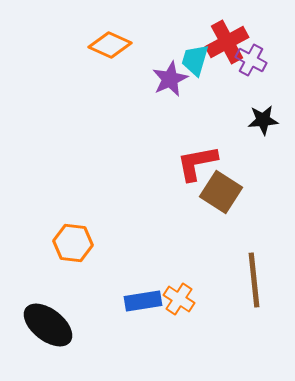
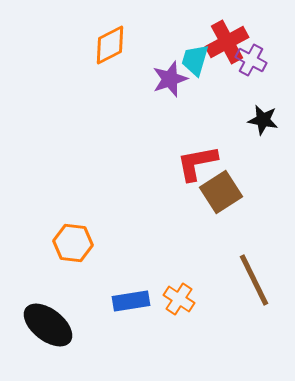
orange diamond: rotated 51 degrees counterclockwise
purple star: rotated 6 degrees clockwise
black star: rotated 16 degrees clockwise
brown square: rotated 24 degrees clockwise
brown line: rotated 20 degrees counterclockwise
blue rectangle: moved 12 px left
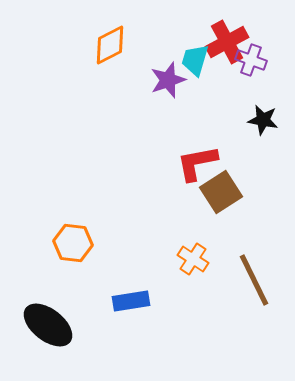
purple cross: rotated 8 degrees counterclockwise
purple star: moved 2 px left, 1 px down
orange cross: moved 14 px right, 40 px up
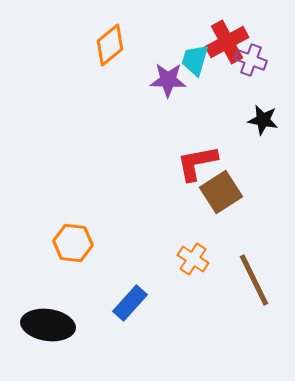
orange diamond: rotated 12 degrees counterclockwise
purple star: rotated 21 degrees clockwise
blue rectangle: moved 1 px left, 2 px down; rotated 39 degrees counterclockwise
black ellipse: rotated 30 degrees counterclockwise
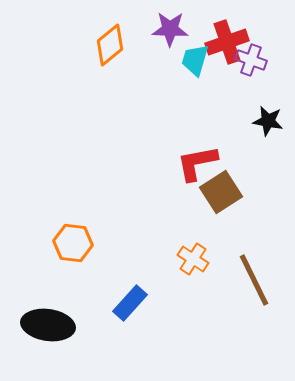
red cross: rotated 9 degrees clockwise
purple star: moved 2 px right, 51 px up
black star: moved 5 px right, 1 px down
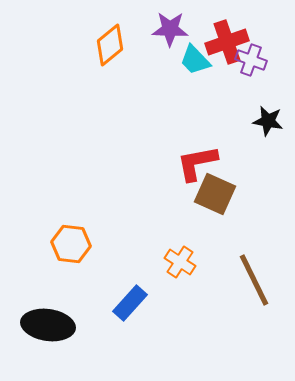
cyan trapezoid: rotated 60 degrees counterclockwise
brown square: moved 6 px left, 2 px down; rotated 33 degrees counterclockwise
orange hexagon: moved 2 px left, 1 px down
orange cross: moved 13 px left, 3 px down
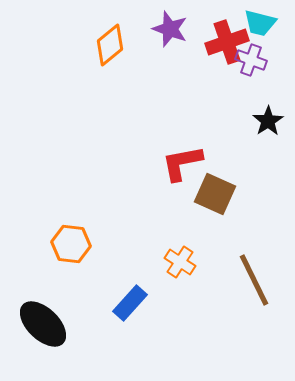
purple star: rotated 18 degrees clockwise
cyan trapezoid: moved 65 px right, 37 px up; rotated 32 degrees counterclockwise
black star: rotated 28 degrees clockwise
red L-shape: moved 15 px left
black ellipse: moved 5 px left, 1 px up; rotated 36 degrees clockwise
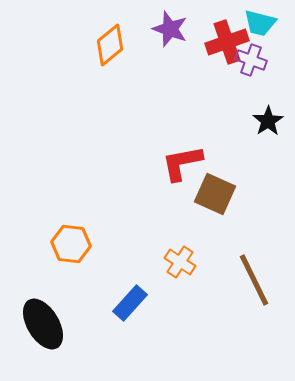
black ellipse: rotated 15 degrees clockwise
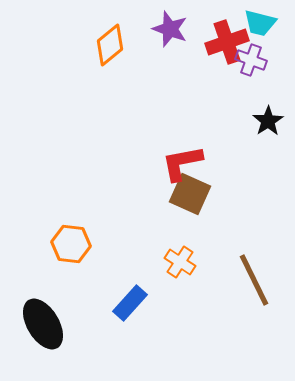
brown square: moved 25 px left
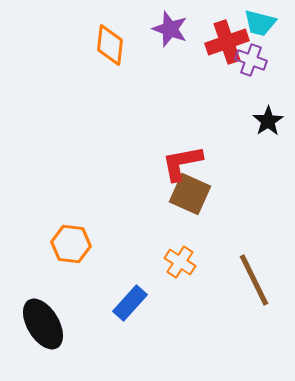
orange diamond: rotated 45 degrees counterclockwise
